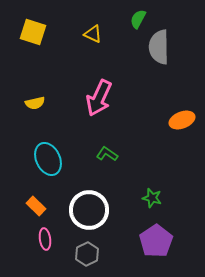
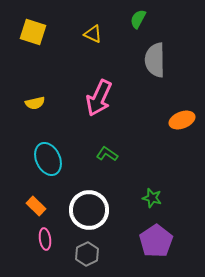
gray semicircle: moved 4 px left, 13 px down
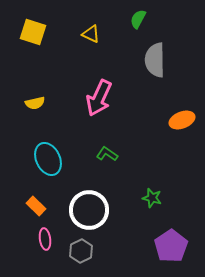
yellow triangle: moved 2 px left
purple pentagon: moved 15 px right, 5 px down
gray hexagon: moved 6 px left, 3 px up
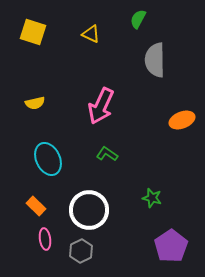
pink arrow: moved 2 px right, 8 px down
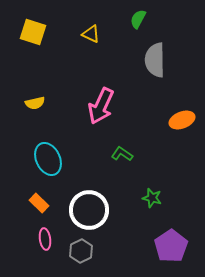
green L-shape: moved 15 px right
orange rectangle: moved 3 px right, 3 px up
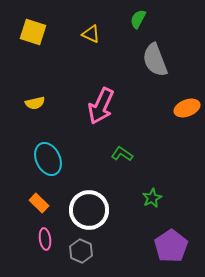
gray semicircle: rotated 20 degrees counterclockwise
orange ellipse: moved 5 px right, 12 px up
green star: rotated 30 degrees clockwise
gray hexagon: rotated 10 degrees counterclockwise
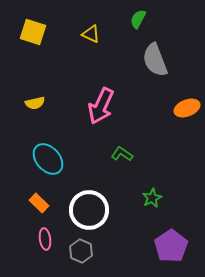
cyan ellipse: rotated 16 degrees counterclockwise
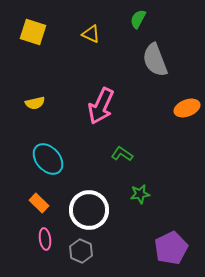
green star: moved 12 px left, 4 px up; rotated 18 degrees clockwise
purple pentagon: moved 2 px down; rotated 8 degrees clockwise
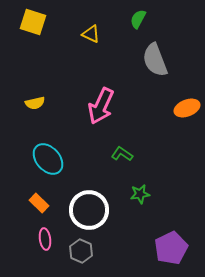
yellow square: moved 10 px up
